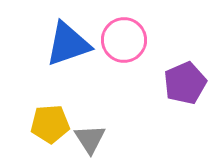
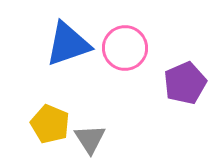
pink circle: moved 1 px right, 8 px down
yellow pentagon: rotated 27 degrees clockwise
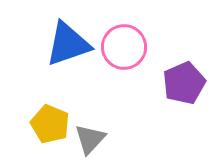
pink circle: moved 1 px left, 1 px up
purple pentagon: moved 1 px left
gray triangle: rotated 16 degrees clockwise
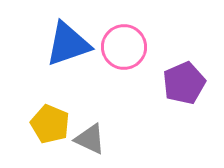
gray triangle: rotated 48 degrees counterclockwise
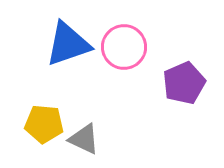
yellow pentagon: moved 6 px left; rotated 18 degrees counterclockwise
gray triangle: moved 6 px left
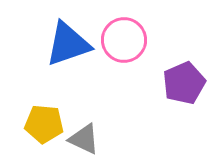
pink circle: moved 7 px up
